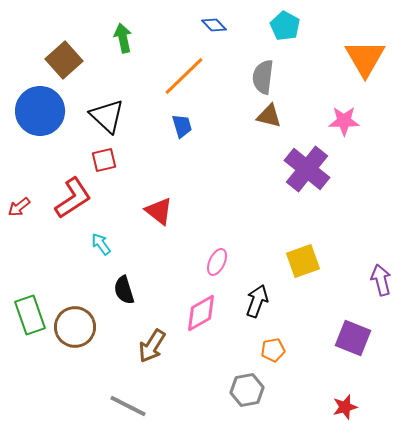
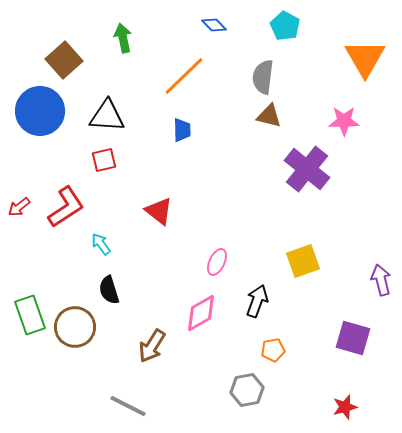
black triangle: rotated 39 degrees counterclockwise
blue trapezoid: moved 4 px down; rotated 15 degrees clockwise
red L-shape: moved 7 px left, 9 px down
black semicircle: moved 15 px left
purple square: rotated 6 degrees counterclockwise
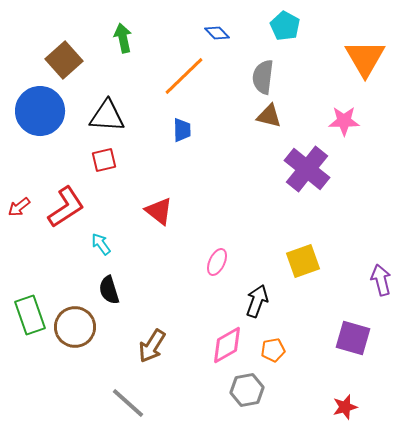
blue diamond: moved 3 px right, 8 px down
pink diamond: moved 26 px right, 32 px down
gray line: moved 3 px up; rotated 15 degrees clockwise
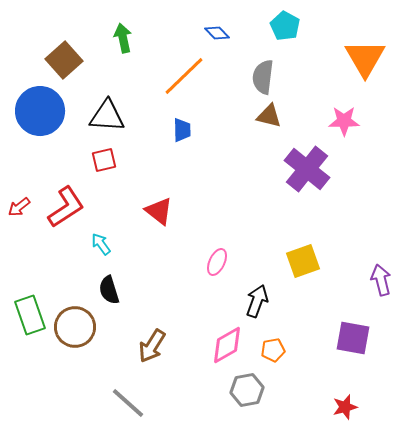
purple square: rotated 6 degrees counterclockwise
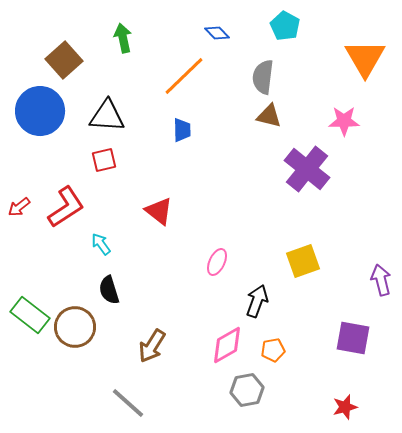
green rectangle: rotated 33 degrees counterclockwise
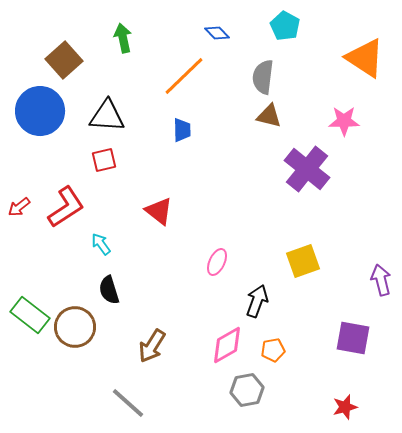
orange triangle: rotated 27 degrees counterclockwise
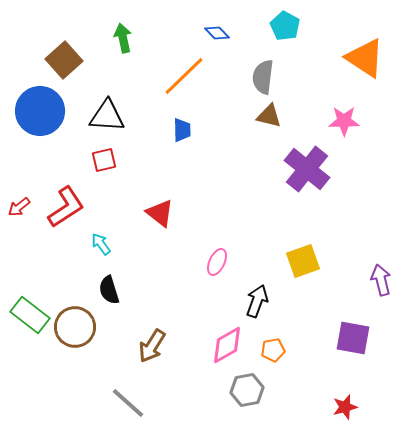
red triangle: moved 1 px right, 2 px down
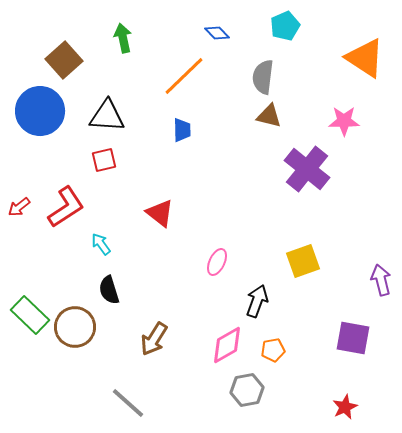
cyan pentagon: rotated 20 degrees clockwise
green rectangle: rotated 6 degrees clockwise
brown arrow: moved 2 px right, 7 px up
red star: rotated 10 degrees counterclockwise
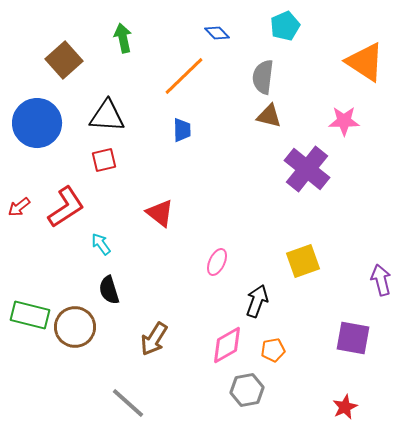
orange triangle: moved 4 px down
blue circle: moved 3 px left, 12 px down
green rectangle: rotated 30 degrees counterclockwise
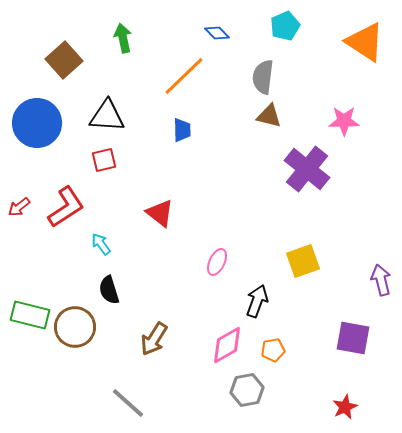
orange triangle: moved 20 px up
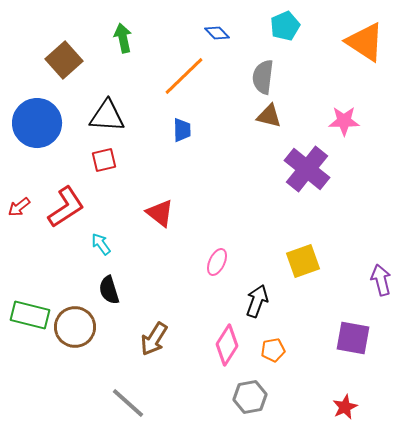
pink diamond: rotated 27 degrees counterclockwise
gray hexagon: moved 3 px right, 7 px down
